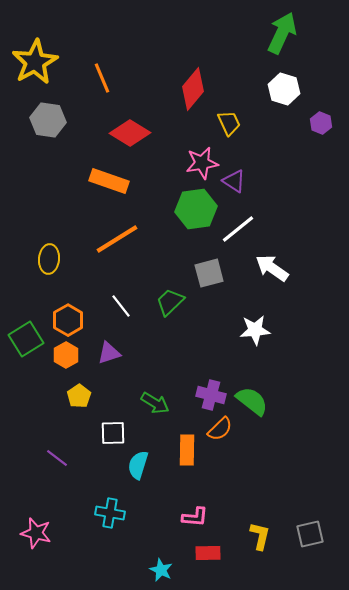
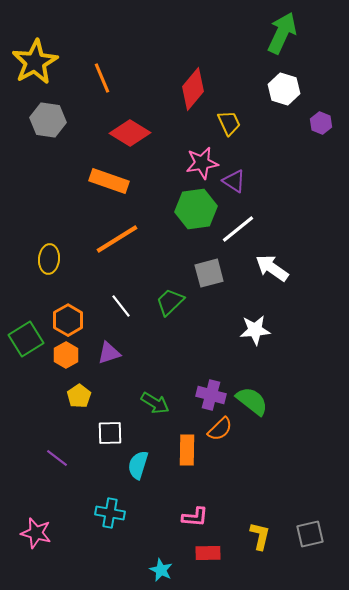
white square at (113, 433): moved 3 px left
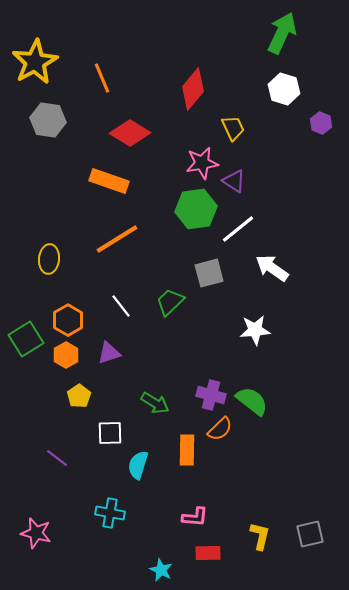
yellow trapezoid at (229, 123): moved 4 px right, 5 px down
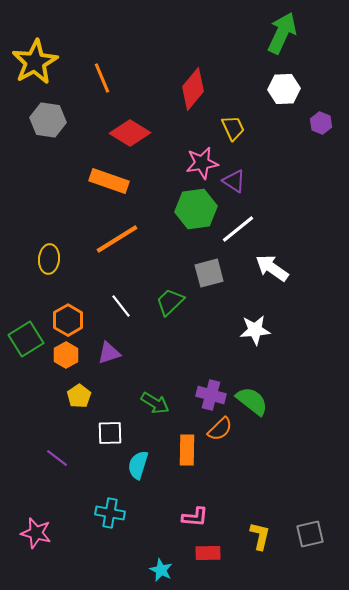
white hexagon at (284, 89): rotated 20 degrees counterclockwise
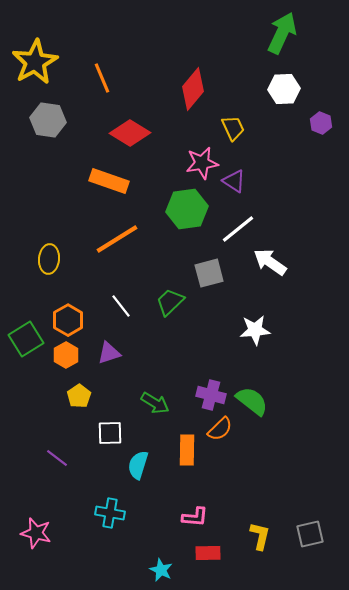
green hexagon at (196, 209): moved 9 px left
white arrow at (272, 268): moved 2 px left, 6 px up
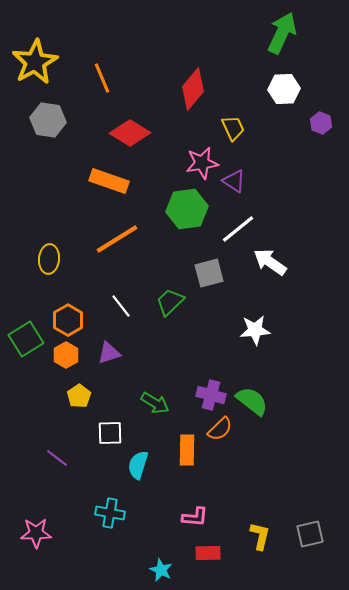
pink star at (36, 533): rotated 16 degrees counterclockwise
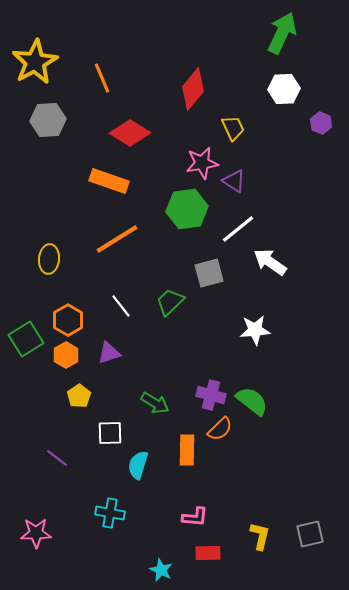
gray hexagon at (48, 120): rotated 12 degrees counterclockwise
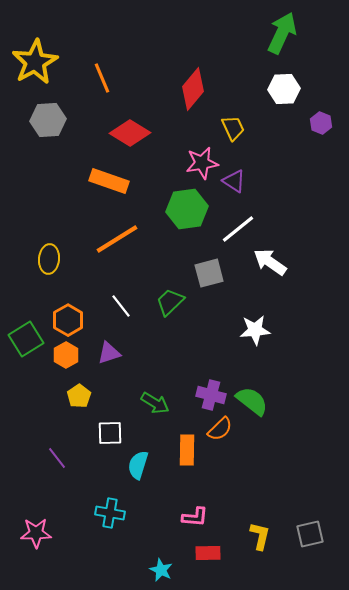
purple line at (57, 458): rotated 15 degrees clockwise
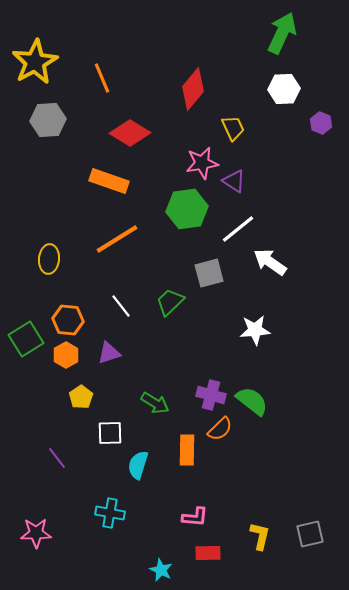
orange hexagon at (68, 320): rotated 24 degrees counterclockwise
yellow pentagon at (79, 396): moved 2 px right, 1 px down
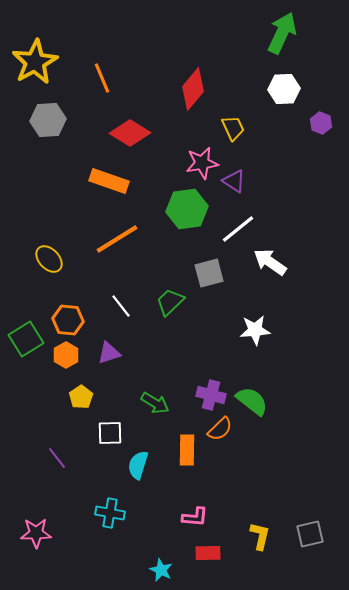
yellow ellipse at (49, 259): rotated 48 degrees counterclockwise
